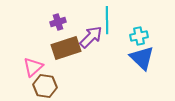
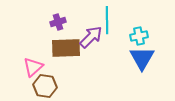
brown rectangle: rotated 16 degrees clockwise
blue triangle: rotated 16 degrees clockwise
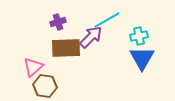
cyan line: rotated 60 degrees clockwise
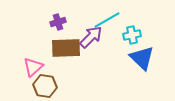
cyan cross: moved 7 px left, 1 px up
blue triangle: rotated 16 degrees counterclockwise
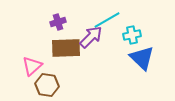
pink triangle: moved 1 px left, 1 px up
brown hexagon: moved 2 px right, 1 px up
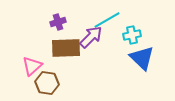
brown hexagon: moved 2 px up
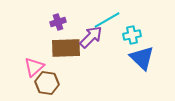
pink triangle: moved 2 px right, 1 px down
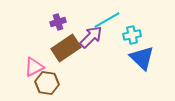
brown rectangle: rotated 32 degrees counterclockwise
pink triangle: rotated 15 degrees clockwise
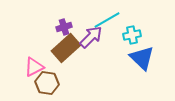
purple cross: moved 6 px right, 5 px down
brown rectangle: rotated 8 degrees counterclockwise
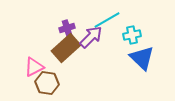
purple cross: moved 3 px right, 1 px down
